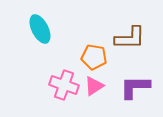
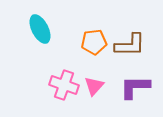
brown L-shape: moved 7 px down
orange pentagon: moved 15 px up; rotated 15 degrees counterclockwise
pink triangle: rotated 15 degrees counterclockwise
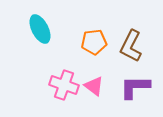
brown L-shape: moved 1 px right, 1 px down; rotated 116 degrees clockwise
pink triangle: rotated 35 degrees counterclockwise
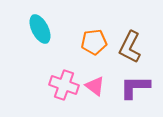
brown L-shape: moved 1 px left, 1 px down
pink triangle: moved 1 px right
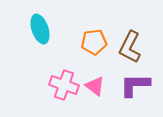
cyan ellipse: rotated 8 degrees clockwise
purple L-shape: moved 2 px up
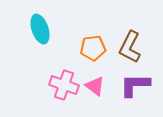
orange pentagon: moved 1 px left, 6 px down
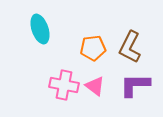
pink cross: rotated 8 degrees counterclockwise
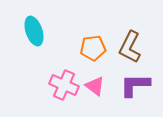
cyan ellipse: moved 6 px left, 2 px down
pink cross: rotated 12 degrees clockwise
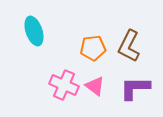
brown L-shape: moved 1 px left, 1 px up
purple L-shape: moved 3 px down
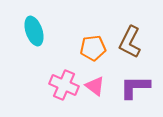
brown L-shape: moved 1 px right, 4 px up
purple L-shape: moved 1 px up
